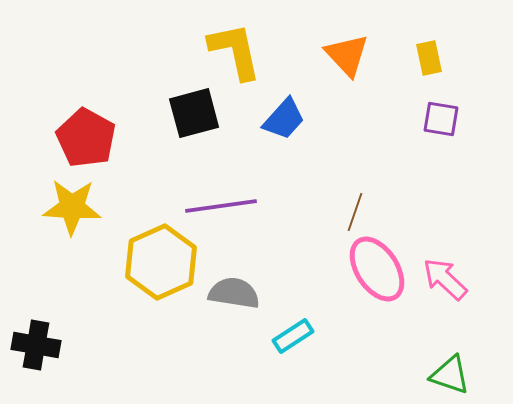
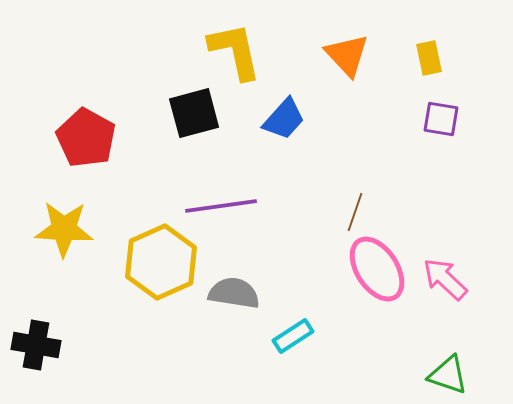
yellow star: moved 8 px left, 22 px down
green triangle: moved 2 px left
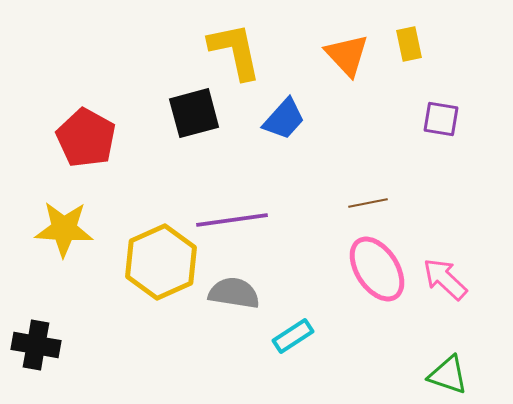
yellow rectangle: moved 20 px left, 14 px up
purple line: moved 11 px right, 14 px down
brown line: moved 13 px right, 9 px up; rotated 60 degrees clockwise
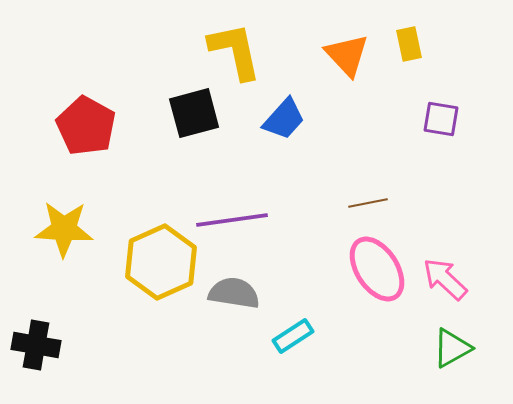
red pentagon: moved 12 px up
green triangle: moved 4 px right, 27 px up; rotated 48 degrees counterclockwise
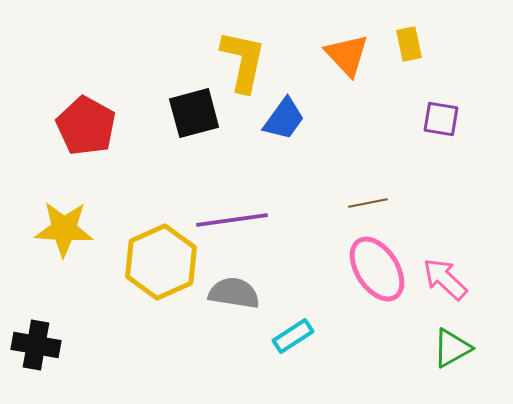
yellow L-shape: moved 8 px right, 10 px down; rotated 24 degrees clockwise
blue trapezoid: rotated 6 degrees counterclockwise
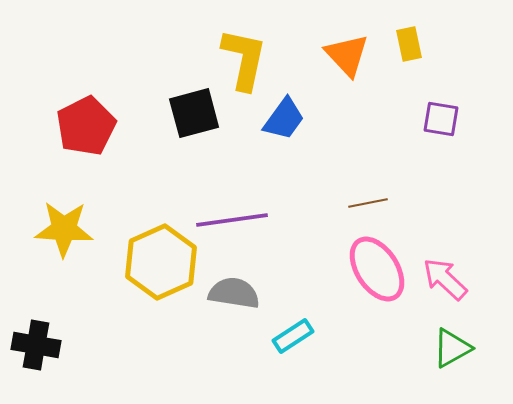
yellow L-shape: moved 1 px right, 2 px up
red pentagon: rotated 16 degrees clockwise
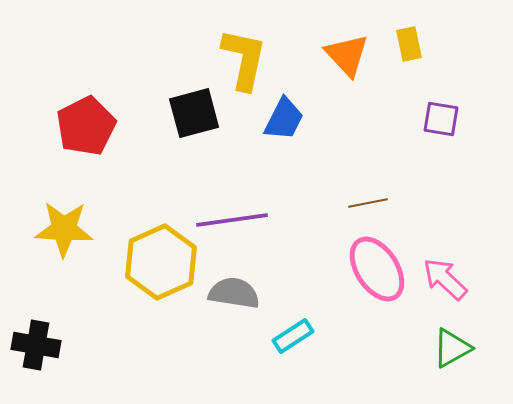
blue trapezoid: rotated 9 degrees counterclockwise
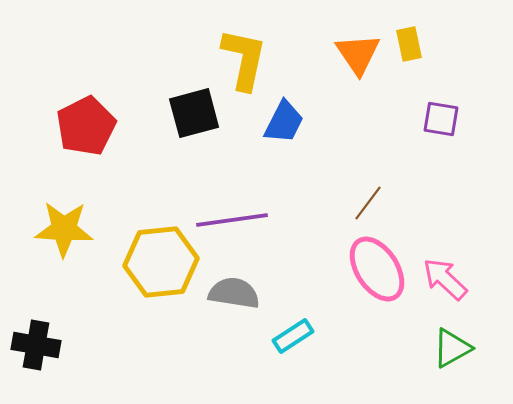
orange triangle: moved 11 px right, 1 px up; rotated 9 degrees clockwise
blue trapezoid: moved 3 px down
brown line: rotated 42 degrees counterclockwise
yellow hexagon: rotated 18 degrees clockwise
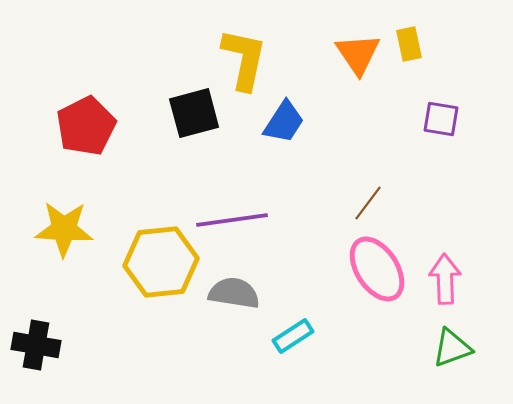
blue trapezoid: rotated 6 degrees clockwise
pink arrow: rotated 45 degrees clockwise
green triangle: rotated 9 degrees clockwise
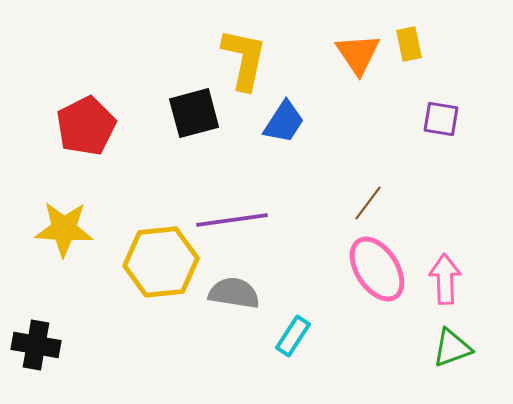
cyan rectangle: rotated 24 degrees counterclockwise
